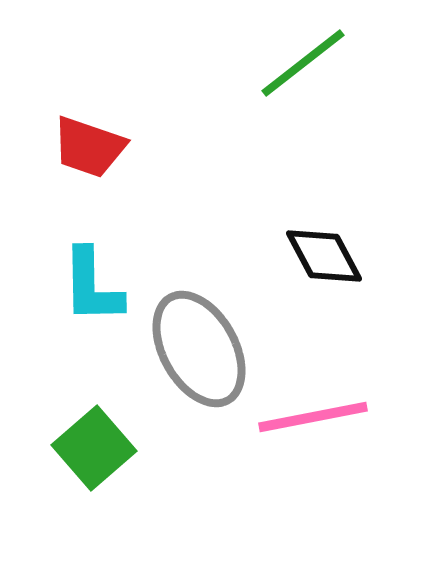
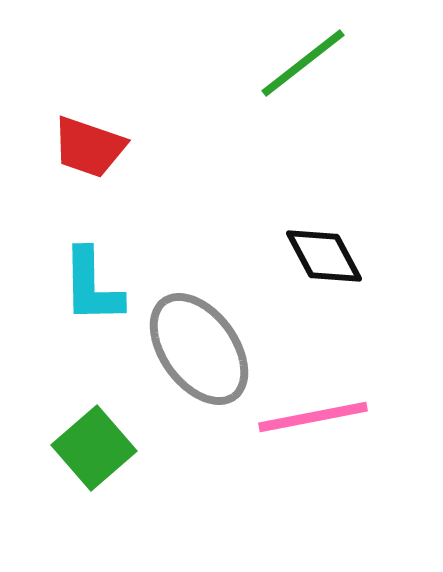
gray ellipse: rotated 7 degrees counterclockwise
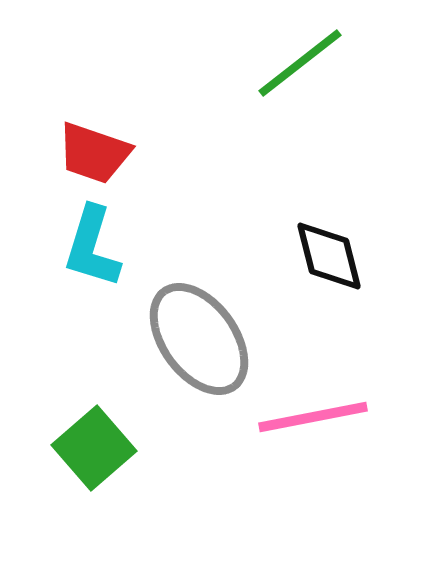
green line: moved 3 px left
red trapezoid: moved 5 px right, 6 px down
black diamond: moved 5 px right; rotated 14 degrees clockwise
cyan L-shape: moved 39 px up; rotated 18 degrees clockwise
gray ellipse: moved 10 px up
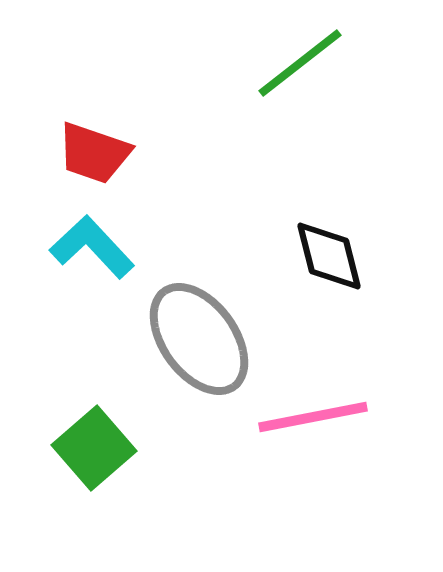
cyan L-shape: rotated 120 degrees clockwise
